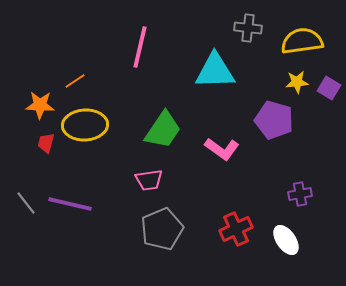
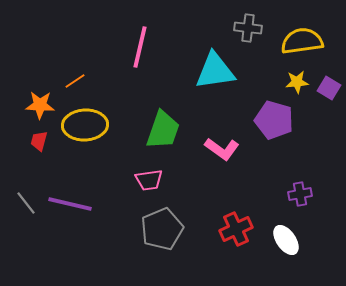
cyan triangle: rotated 6 degrees counterclockwise
green trapezoid: rotated 15 degrees counterclockwise
red trapezoid: moved 7 px left, 2 px up
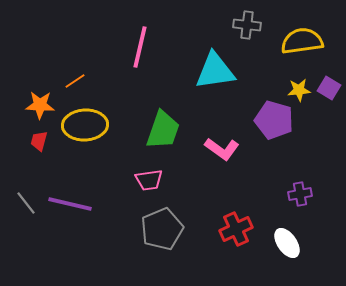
gray cross: moved 1 px left, 3 px up
yellow star: moved 2 px right, 8 px down
white ellipse: moved 1 px right, 3 px down
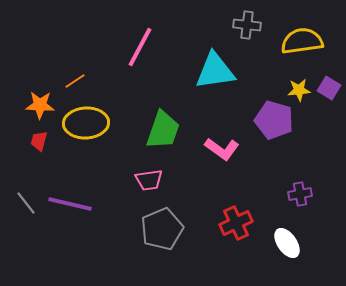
pink line: rotated 15 degrees clockwise
yellow ellipse: moved 1 px right, 2 px up
red cross: moved 6 px up
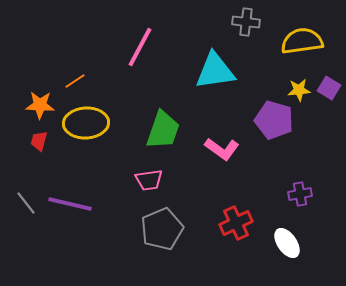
gray cross: moved 1 px left, 3 px up
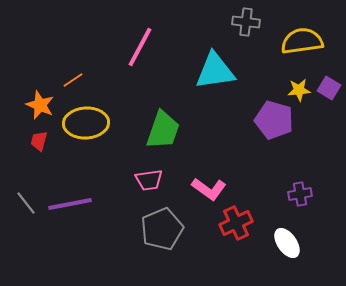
orange line: moved 2 px left, 1 px up
orange star: rotated 20 degrees clockwise
pink L-shape: moved 13 px left, 40 px down
purple line: rotated 24 degrees counterclockwise
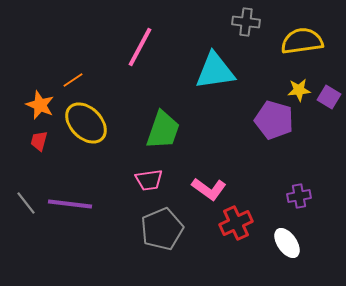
purple square: moved 9 px down
yellow ellipse: rotated 48 degrees clockwise
purple cross: moved 1 px left, 2 px down
purple line: rotated 18 degrees clockwise
